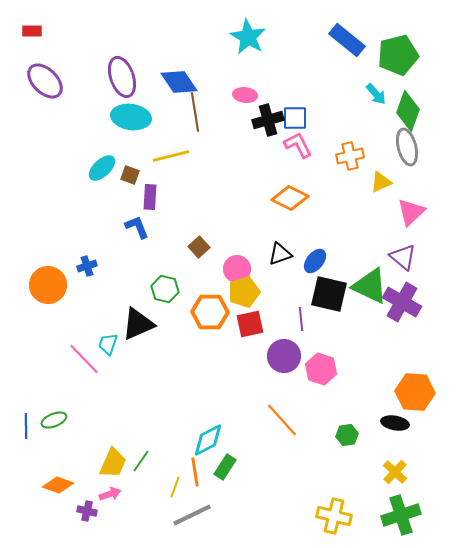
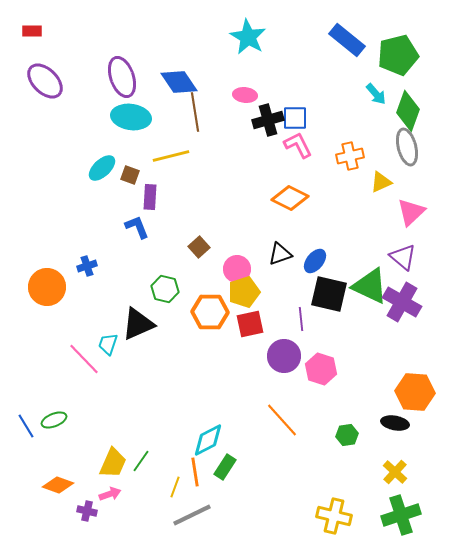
orange circle at (48, 285): moved 1 px left, 2 px down
blue line at (26, 426): rotated 30 degrees counterclockwise
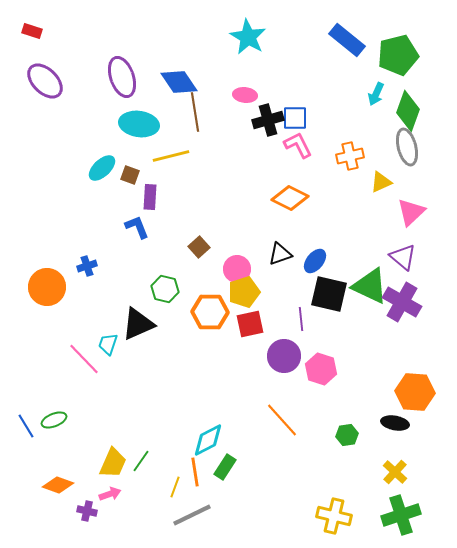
red rectangle at (32, 31): rotated 18 degrees clockwise
cyan arrow at (376, 94): rotated 65 degrees clockwise
cyan ellipse at (131, 117): moved 8 px right, 7 px down
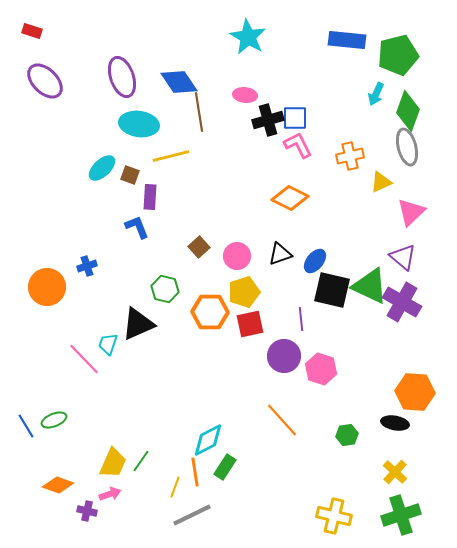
blue rectangle at (347, 40): rotated 33 degrees counterclockwise
brown line at (195, 112): moved 4 px right
pink circle at (237, 269): moved 13 px up
black square at (329, 294): moved 3 px right, 4 px up
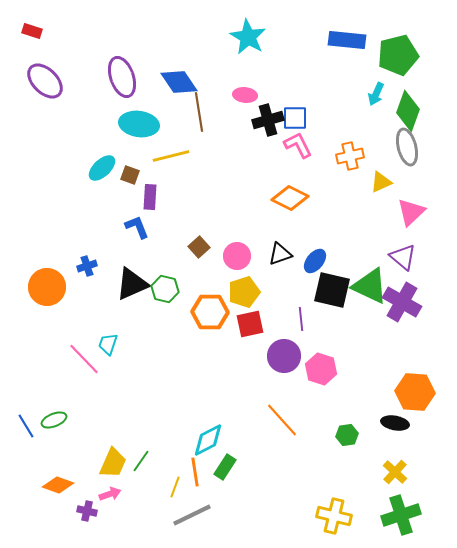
black triangle at (138, 324): moved 6 px left, 40 px up
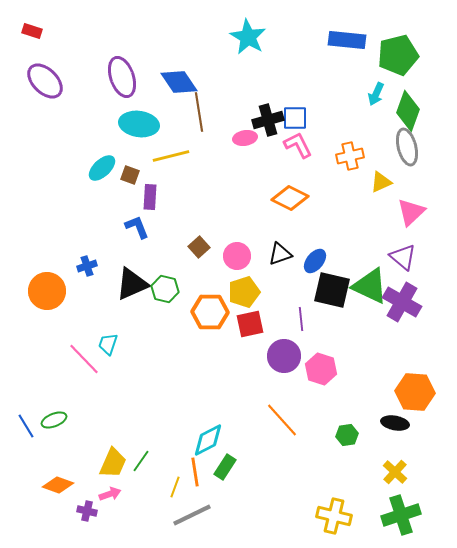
pink ellipse at (245, 95): moved 43 px down; rotated 15 degrees counterclockwise
orange circle at (47, 287): moved 4 px down
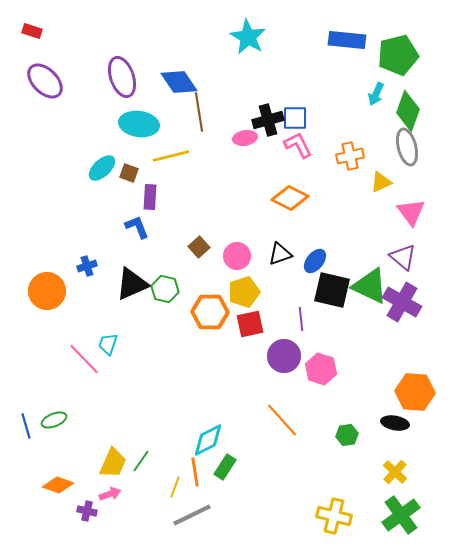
brown square at (130, 175): moved 1 px left, 2 px up
pink triangle at (411, 212): rotated 24 degrees counterclockwise
blue line at (26, 426): rotated 15 degrees clockwise
green cross at (401, 515): rotated 18 degrees counterclockwise
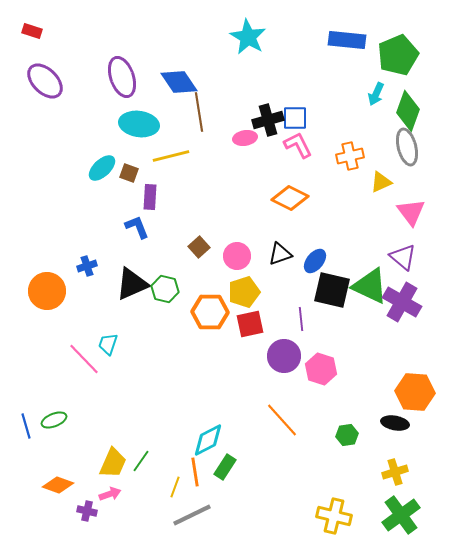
green pentagon at (398, 55): rotated 9 degrees counterclockwise
yellow cross at (395, 472): rotated 30 degrees clockwise
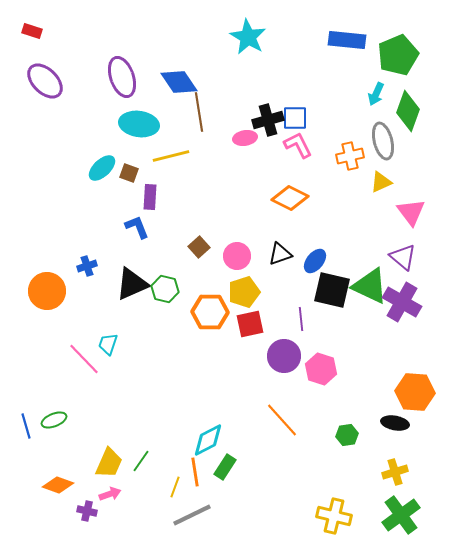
gray ellipse at (407, 147): moved 24 px left, 6 px up
yellow trapezoid at (113, 463): moved 4 px left
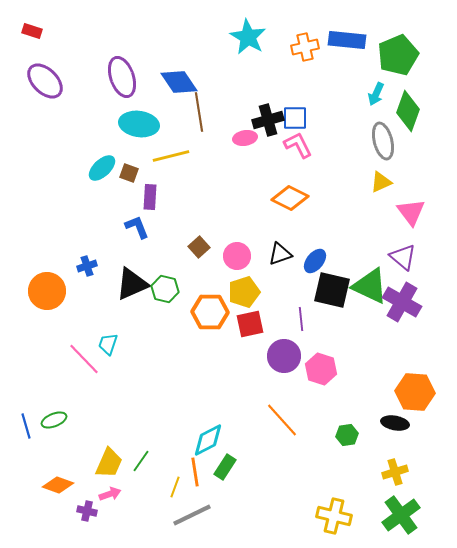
orange cross at (350, 156): moved 45 px left, 109 px up
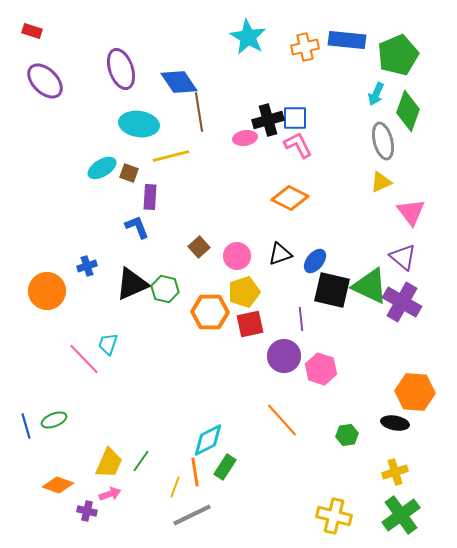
purple ellipse at (122, 77): moved 1 px left, 8 px up
cyan ellipse at (102, 168): rotated 12 degrees clockwise
